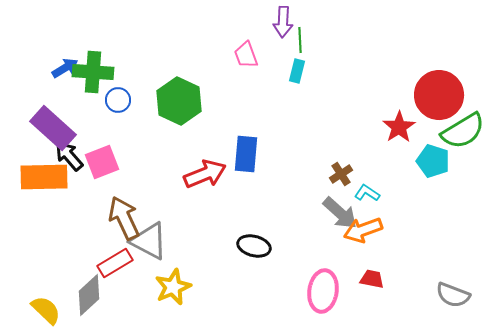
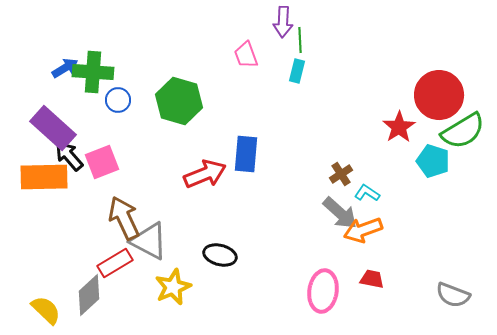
green hexagon: rotated 9 degrees counterclockwise
black ellipse: moved 34 px left, 9 px down
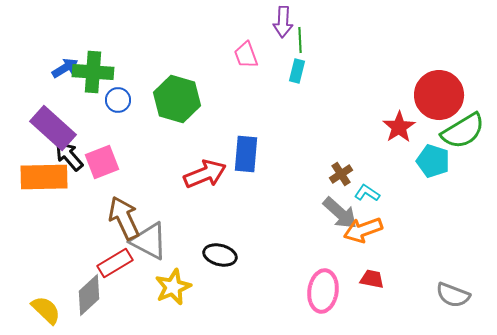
green hexagon: moved 2 px left, 2 px up
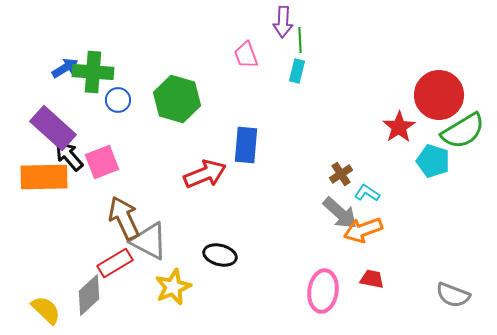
blue rectangle: moved 9 px up
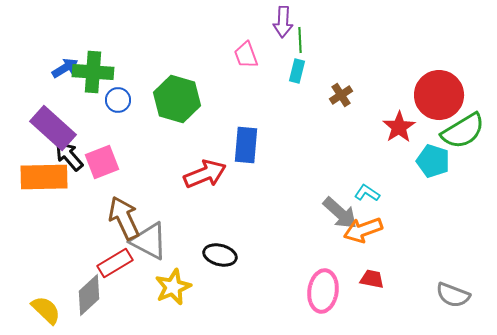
brown cross: moved 79 px up
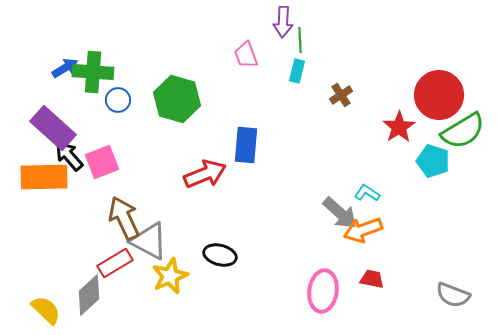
yellow star: moved 3 px left, 11 px up
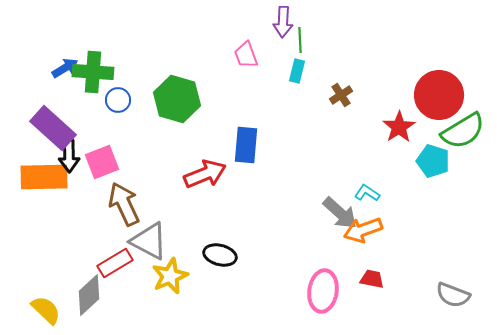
black arrow: rotated 140 degrees counterclockwise
brown arrow: moved 14 px up
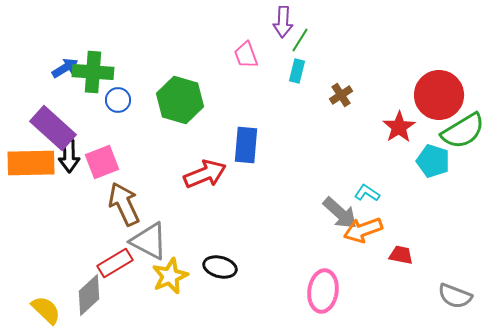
green line: rotated 35 degrees clockwise
green hexagon: moved 3 px right, 1 px down
orange rectangle: moved 13 px left, 14 px up
black ellipse: moved 12 px down
red trapezoid: moved 29 px right, 24 px up
gray semicircle: moved 2 px right, 1 px down
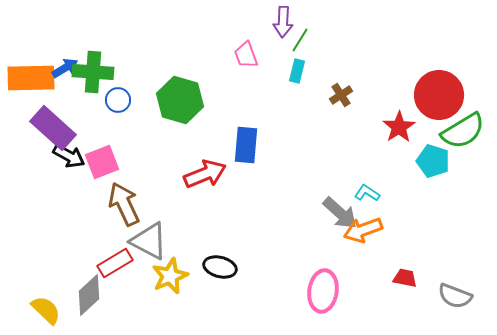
black arrow: rotated 60 degrees counterclockwise
orange rectangle: moved 85 px up
red trapezoid: moved 4 px right, 23 px down
